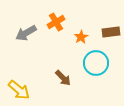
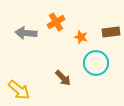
gray arrow: rotated 35 degrees clockwise
orange star: rotated 24 degrees counterclockwise
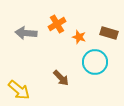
orange cross: moved 1 px right, 2 px down
brown rectangle: moved 2 px left, 1 px down; rotated 24 degrees clockwise
orange star: moved 2 px left
cyan circle: moved 1 px left, 1 px up
brown arrow: moved 2 px left
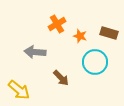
gray arrow: moved 9 px right, 19 px down
orange star: moved 1 px right, 1 px up
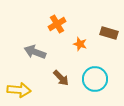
orange star: moved 8 px down
gray arrow: rotated 15 degrees clockwise
cyan circle: moved 17 px down
yellow arrow: rotated 35 degrees counterclockwise
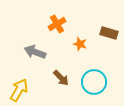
cyan circle: moved 1 px left, 3 px down
yellow arrow: rotated 65 degrees counterclockwise
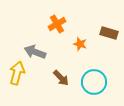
yellow arrow: moved 2 px left, 17 px up; rotated 15 degrees counterclockwise
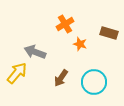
orange cross: moved 8 px right
yellow arrow: rotated 25 degrees clockwise
brown arrow: rotated 78 degrees clockwise
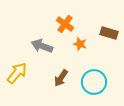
orange cross: rotated 24 degrees counterclockwise
gray arrow: moved 7 px right, 6 px up
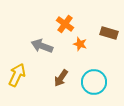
yellow arrow: moved 2 px down; rotated 15 degrees counterclockwise
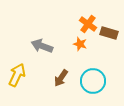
orange cross: moved 23 px right
cyan circle: moved 1 px left, 1 px up
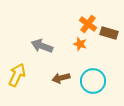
brown arrow: rotated 42 degrees clockwise
